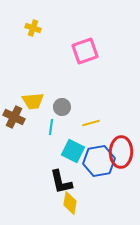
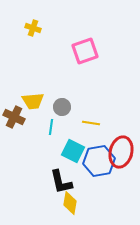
yellow line: rotated 24 degrees clockwise
red ellipse: rotated 12 degrees clockwise
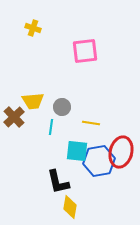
pink square: rotated 12 degrees clockwise
brown cross: rotated 20 degrees clockwise
cyan square: moved 4 px right; rotated 20 degrees counterclockwise
black L-shape: moved 3 px left
yellow diamond: moved 4 px down
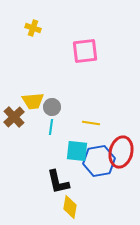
gray circle: moved 10 px left
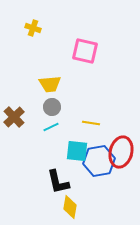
pink square: rotated 20 degrees clockwise
yellow trapezoid: moved 17 px right, 17 px up
cyan line: rotated 56 degrees clockwise
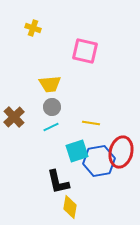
cyan square: rotated 25 degrees counterclockwise
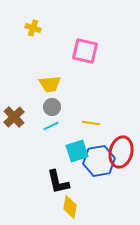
cyan line: moved 1 px up
